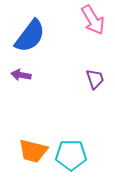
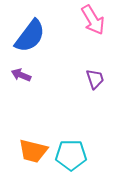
purple arrow: rotated 12 degrees clockwise
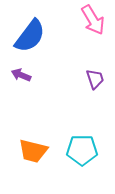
cyan pentagon: moved 11 px right, 5 px up
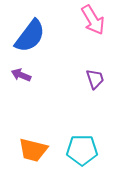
orange trapezoid: moved 1 px up
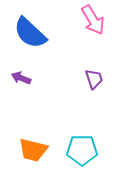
blue semicircle: moved 3 px up; rotated 96 degrees clockwise
purple arrow: moved 3 px down
purple trapezoid: moved 1 px left
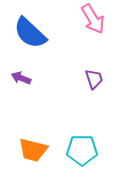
pink arrow: moved 1 px up
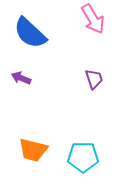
cyan pentagon: moved 1 px right, 7 px down
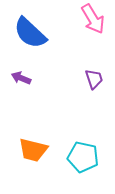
cyan pentagon: rotated 12 degrees clockwise
